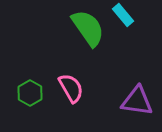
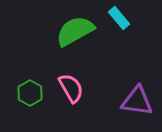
cyan rectangle: moved 4 px left, 3 px down
green semicircle: moved 13 px left, 3 px down; rotated 84 degrees counterclockwise
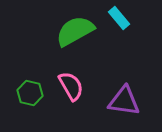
pink semicircle: moved 2 px up
green hexagon: rotated 15 degrees counterclockwise
purple triangle: moved 13 px left
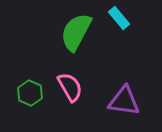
green semicircle: moved 1 px right, 1 px down; rotated 33 degrees counterclockwise
pink semicircle: moved 1 px left, 1 px down
green hexagon: rotated 10 degrees clockwise
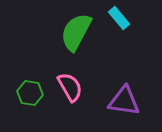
green hexagon: rotated 15 degrees counterclockwise
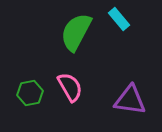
cyan rectangle: moved 1 px down
green hexagon: rotated 20 degrees counterclockwise
purple triangle: moved 6 px right, 1 px up
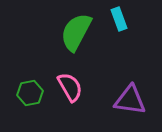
cyan rectangle: rotated 20 degrees clockwise
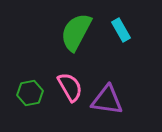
cyan rectangle: moved 2 px right, 11 px down; rotated 10 degrees counterclockwise
purple triangle: moved 23 px left
